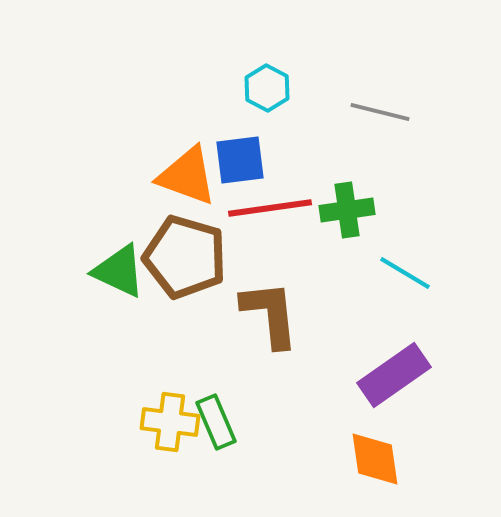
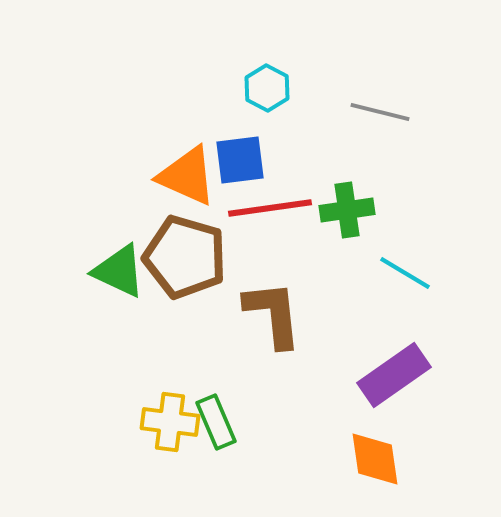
orange triangle: rotated 4 degrees clockwise
brown L-shape: moved 3 px right
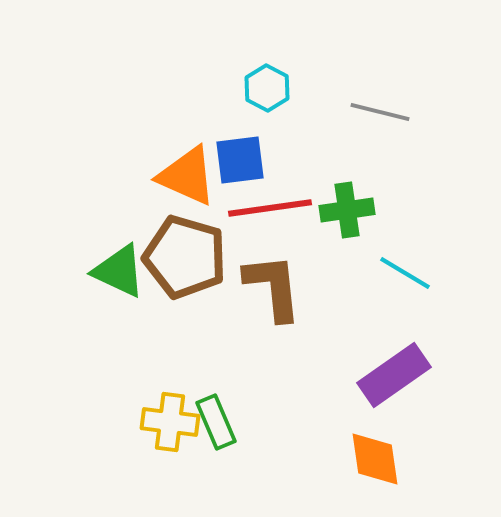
brown L-shape: moved 27 px up
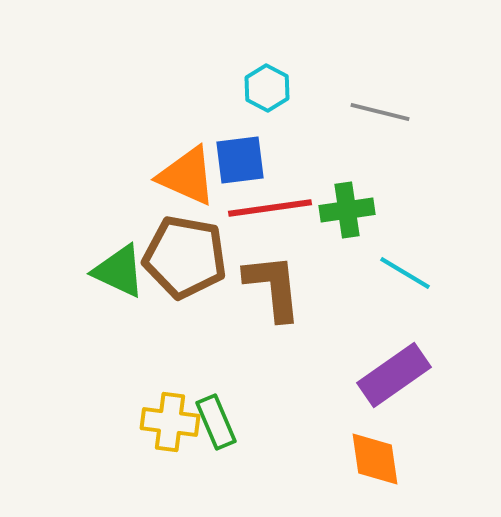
brown pentagon: rotated 6 degrees counterclockwise
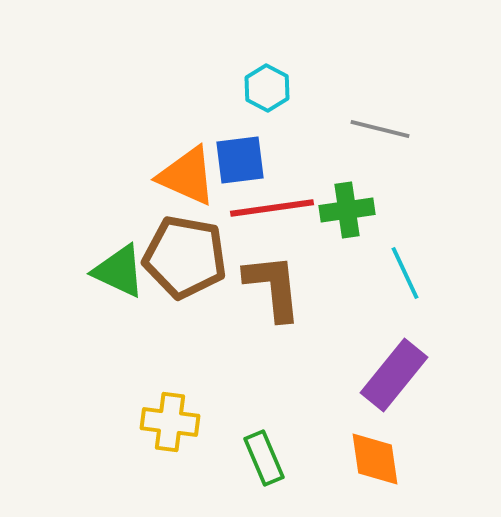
gray line: moved 17 px down
red line: moved 2 px right
cyan line: rotated 34 degrees clockwise
purple rectangle: rotated 16 degrees counterclockwise
green rectangle: moved 48 px right, 36 px down
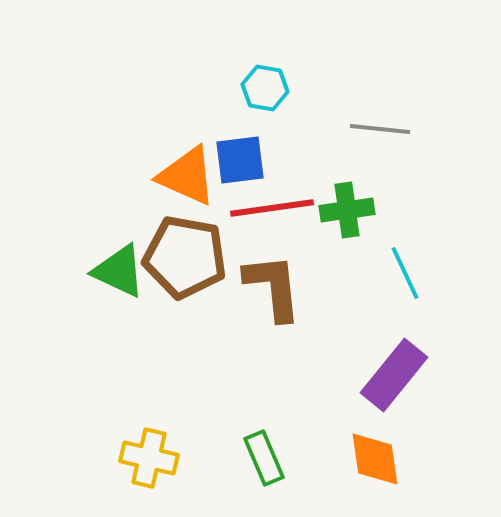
cyan hexagon: moved 2 px left; rotated 18 degrees counterclockwise
gray line: rotated 8 degrees counterclockwise
yellow cross: moved 21 px left, 36 px down; rotated 6 degrees clockwise
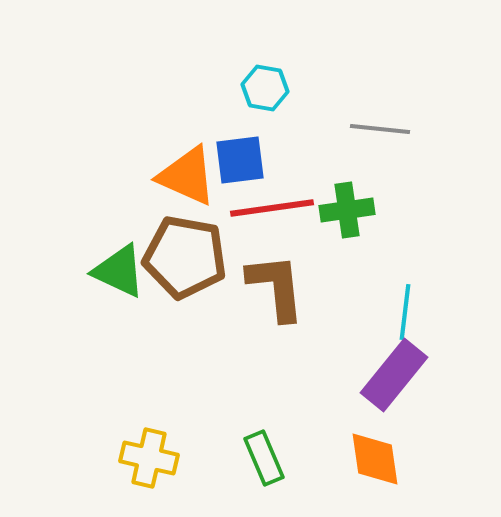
cyan line: moved 39 px down; rotated 32 degrees clockwise
brown L-shape: moved 3 px right
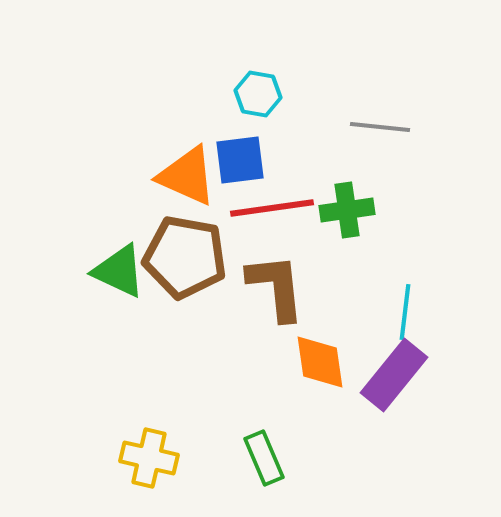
cyan hexagon: moved 7 px left, 6 px down
gray line: moved 2 px up
orange diamond: moved 55 px left, 97 px up
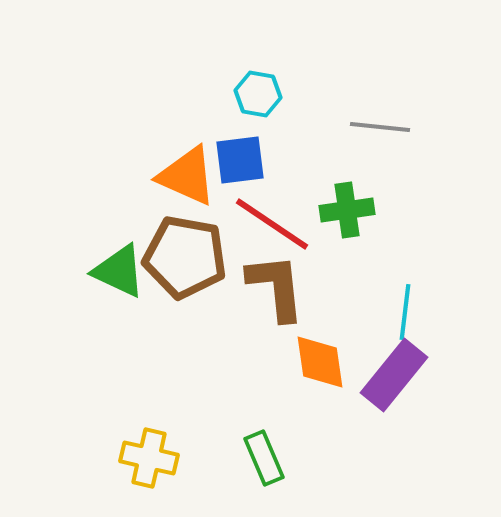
red line: moved 16 px down; rotated 42 degrees clockwise
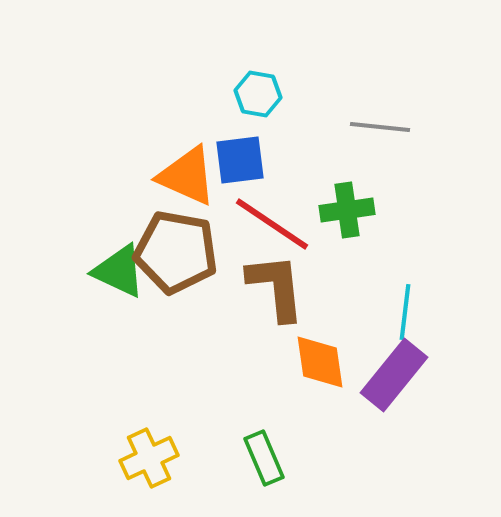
brown pentagon: moved 9 px left, 5 px up
yellow cross: rotated 38 degrees counterclockwise
